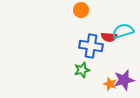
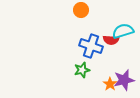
red semicircle: moved 2 px right, 3 px down
blue cross: rotated 10 degrees clockwise
orange star: rotated 16 degrees clockwise
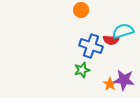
purple star: rotated 20 degrees clockwise
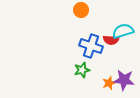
orange star: moved 1 px left, 1 px up; rotated 16 degrees clockwise
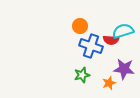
orange circle: moved 1 px left, 16 px down
green star: moved 5 px down
purple star: moved 11 px up
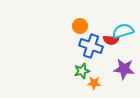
green star: moved 4 px up
orange star: moved 15 px left; rotated 24 degrees clockwise
